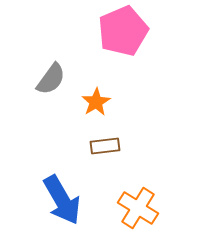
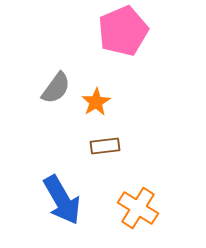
gray semicircle: moved 5 px right, 9 px down
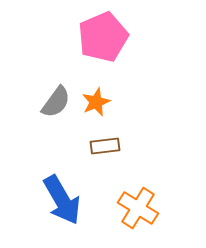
pink pentagon: moved 20 px left, 6 px down
gray semicircle: moved 14 px down
orange star: rotated 8 degrees clockwise
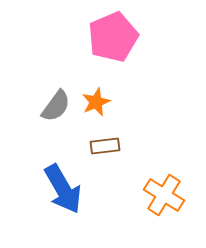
pink pentagon: moved 10 px right
gray semicircle: moved 4 px down
blue arrow: moved 1 px right, 11 px up
orange cross: moved 26 px right, 13 px up
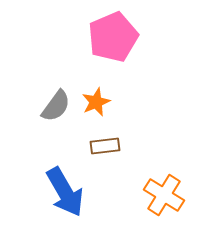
blue arrow: moved 2 px right, 3 px down
